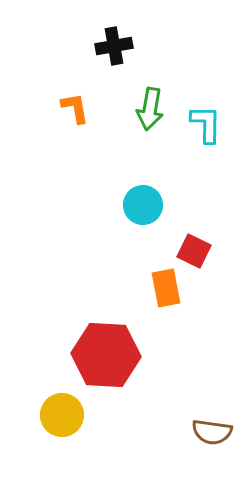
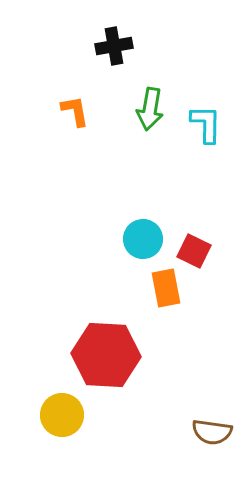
orange L-shape: moved 3 px down
cyan circle: moved 34 px down
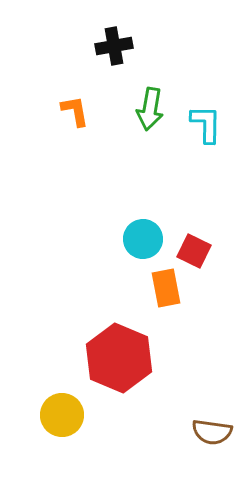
red hexagon: moved 13 px right, 3 px down; rotated 20 degrees clockwise
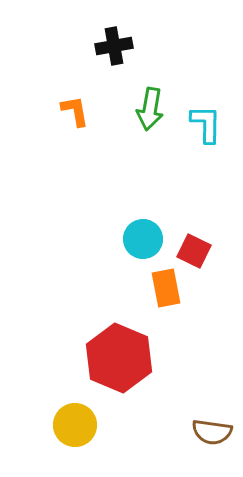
yellow circle: moved 13 px right, 10 px down
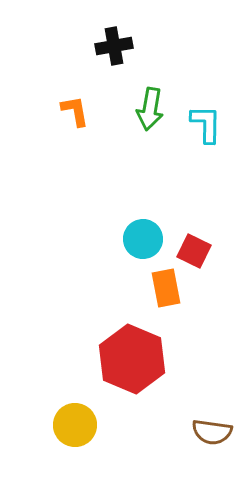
red hexagon: moved 13 px right, 1 px down
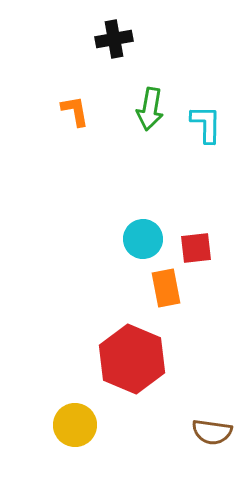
black cross: moved 7 px up
red square: moved 2 px right, 3 px up; rotated 32 degrees counterclockwise
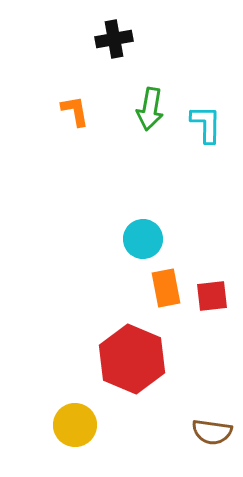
red square: moved 16 px right, 48 px down
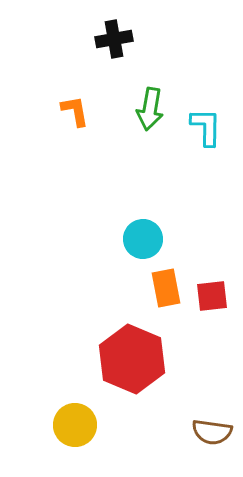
cyan L-shape: moved 3 px down
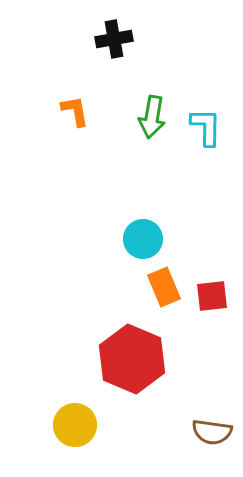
green arrow: moved 2 px right, 8 px down
orange rectangle: moved 2 px left, 1 px up; rotated 12 degrees counterclockwise
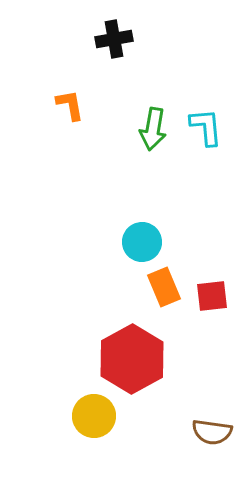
orange L-shape: moved 5 px left, 6 px up
green arrow: moved 1 px right, 12 px down
cyan L-shape: rotated 6 degrees counterclockwise
cyan circle: moved 1 px left, 3 px down
red hexagon: rotated 8 degrees clockwise
yellow circle: moved 19 px right, 9 px up
